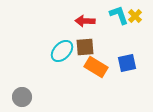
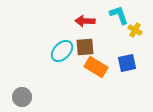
yellow cross: moved 14 px down; rotated 16 degrees counterclockwise
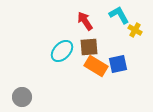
cyan L-shape: rotated 10 degrees counterclockwise
red arrow: rotated 54 degrees clockwise
brown square: moved 4 px right
blue square: moved 9 px left, 1 px down
orange rectangle: moved 1 px up
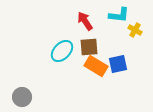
cyan L-shape: rotated 125 degrees clockwise
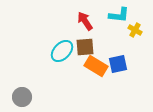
brown square: moved 4 px left
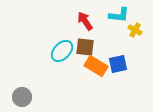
brown square: rotated 12 degrees clockwise
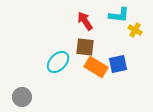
cyan ellipse: moved 4 px left, 11 px down
orange rectangle: moved 1 px down
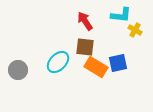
cyan L-shape: moved 2 px right
blue square: moved 1 px up
gray circle: moved 4 px left, 27 px up
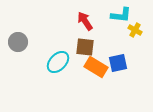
gray circle: moved 28 px up
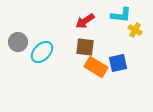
red arrow: rotated 90 degrees counterclockwise
cyan ellipse: moved 16 px left, 10 px up
